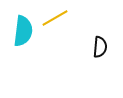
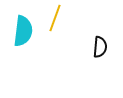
yellow line: rotated 40 degrees counterclockwise
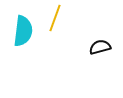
black semicircle: rotated 110 degrees counterclockwise
